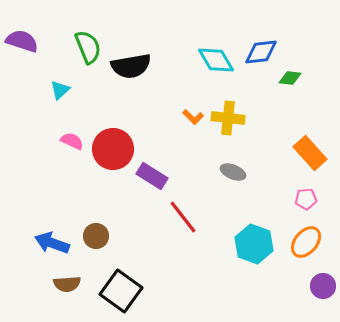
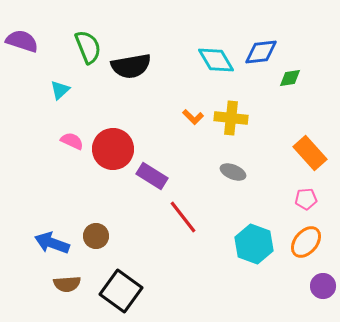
green diamond: rotated 15 degrees counterclockwise
yellow cross: moved 3 px right
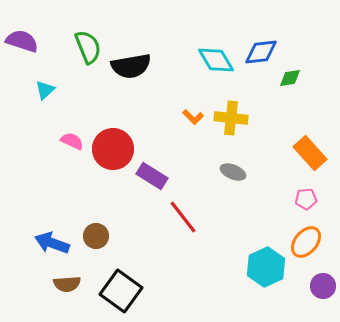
cyan triangle: moved 15 px left
cyan hexagon: moved 12 px right, 23 px down; rotated 15 degrees clockwise
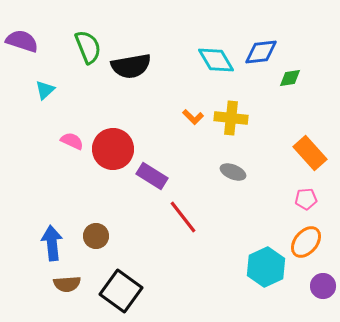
blue arrow: rotated 64 degrees clockwise
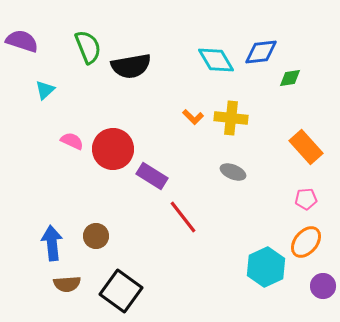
orange rectangle: moved 4 px left, 6 px up
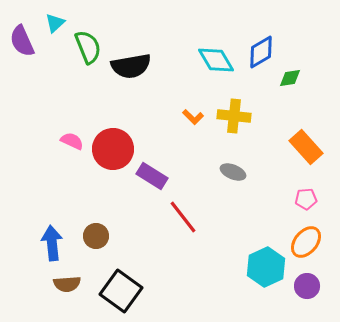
purple semicircle: rotated 132 degrees counterclockwise
blue diamond: rotated 24 degrees counterclockwise
cyan triangle: moved 10 px right, 67 px up
yellow cross: moved 3 px right, 2 px up
purple circle: moved 16 px left
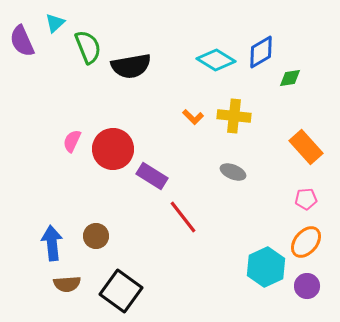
cyan diamond: rotated 27 degrees counterclockwise
pink semicircle: rotated 90 degrees counterclockwise
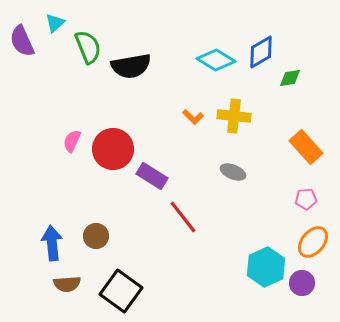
orange ellipse: moved 7 px right
purple circle: moved 5 px left, 3 px up
